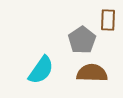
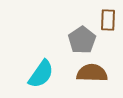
cyan semicircle: moved 4 px down
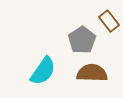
brown rectangle: moved 1 px right, 1 px down; rotated 40 degrees counterclockwise
cyan semicircle: moved 2 px right, 3 px up
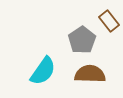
brown semicircle: moved 2 px left, 1 px down
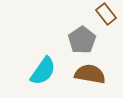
brown rectangle: moved 3 px left, 7 px up
brown semicircle: rotated 8 degrees clockwise
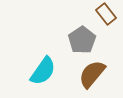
brown semicircle: moved 2 px right; rotated 60 degrees counterclockwise
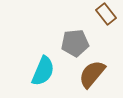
gray pentagon: moved 7 px left, 3 px down; rotated 28 degrees clockwise
cyan semicircle: rotated 12 degrees counterclockwise
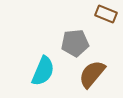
brown rectangle: rotated 30 degrees counterclockwise
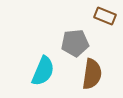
brown rectangle: moved 1 px left, 2 px down
brown semicircle: rotated 148 degrees clockwise
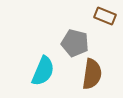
gray pentagon: rotated 20 degrees clockwise
